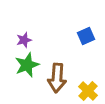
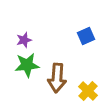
green star: rotated 15 degrees clockwise
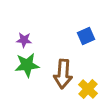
purple star: rotated 21 degrees clockwise
brown arrow: moved 6 px right, 4 px up
yellow cross: moved 2 px up
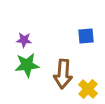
blue square: rotated 18 degrees clockwise
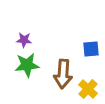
blue square: moved 5 px right, 13 px down
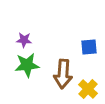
blue square: moved 2 px left, 2 px up
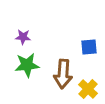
purple star: moved 1 px left, 3 px up
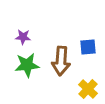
blue square: moved 1 px left
brown arrow: moved 2 px left, 13 px up
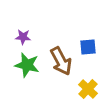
brown arrow: rotated 32 degrees counterclockwise
green star: rotated 20 degrees clockwise
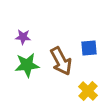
blue square: moved 1 px right, 1 px down
green star: rotated 20 degrees counterclockwise
yellow cross: moved 2 px down
